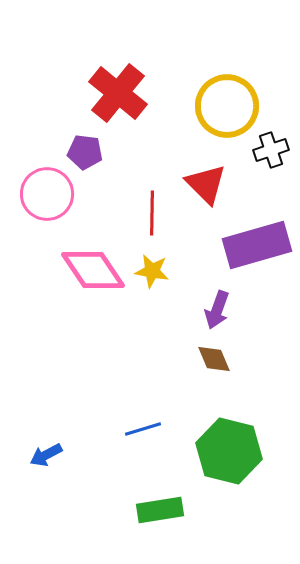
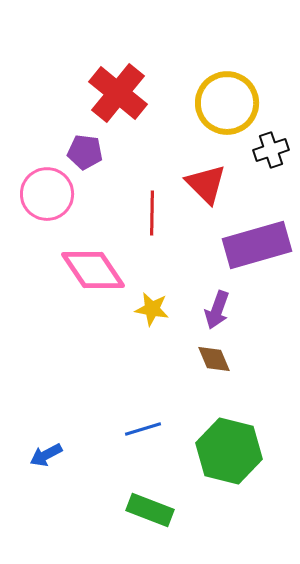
yellow circle: moved 3 px up
yellow star: moved 38 px down
green rectangle: moved 10 px left; rotated 30 degrees clockwise
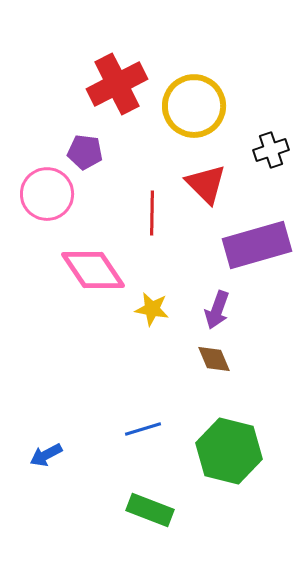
red cross: moved 1 px left, 9 px up; rotated 24 degrees clockwise
yellow circle: moved 33 px left, 3 px down
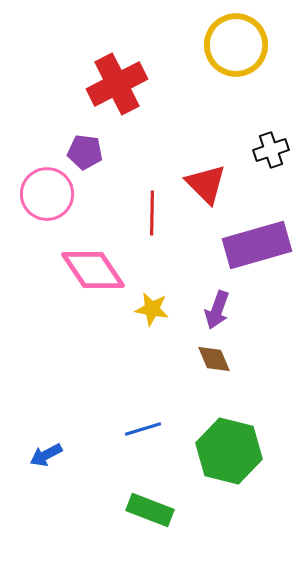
yellow circle: moved 42 px right, 61 px up
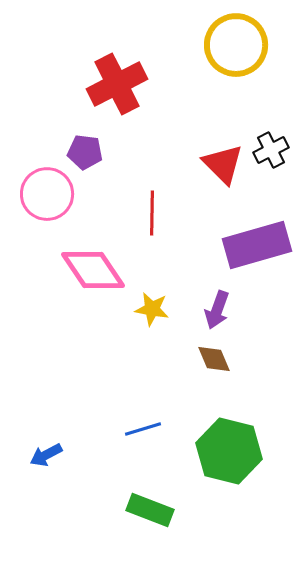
black cross: rotated 8 degrees counterclockwise
red triangle: moved 17 px right, 20 px up
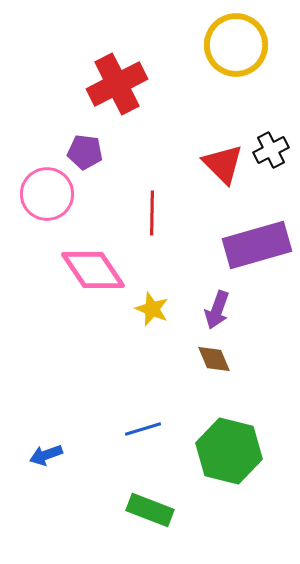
yellow star: rotated 12 degrees clockwise
blue arrow: rotated 8 degrees clockwise
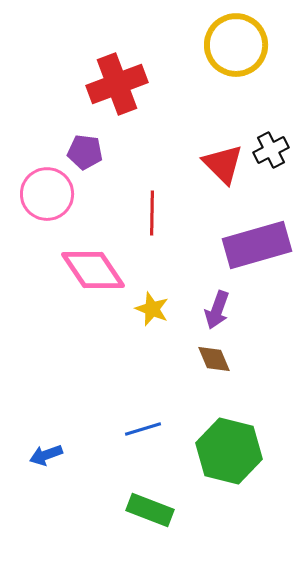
red cross: rotated 6 degrees clockwise
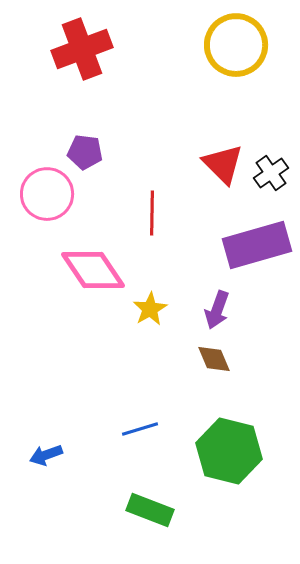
red cross: moved 35 px left, 35 px up
black cross: moved 23 px down; rotated 8 degrees counterclockwise
yellow star: moved 2 px left; rotated 20 degrees clockwise
blue line: moved 3 px left
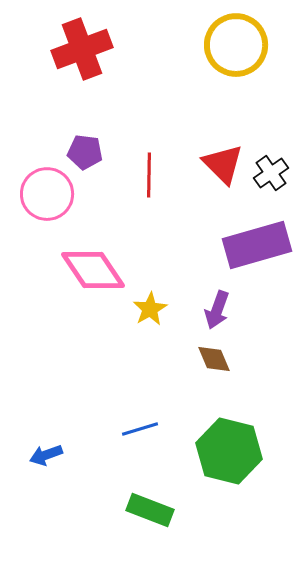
red line: moved 3 px left, 38 px up
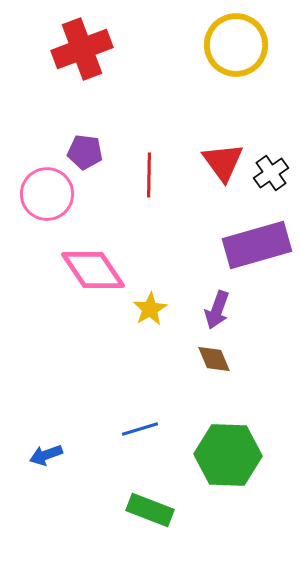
red triangle: moved 2 px up; rotated 9 degrees clockwise
green hexagon: moved 1 px left, 4 px down; rotated 12 degrees counterclockwise
